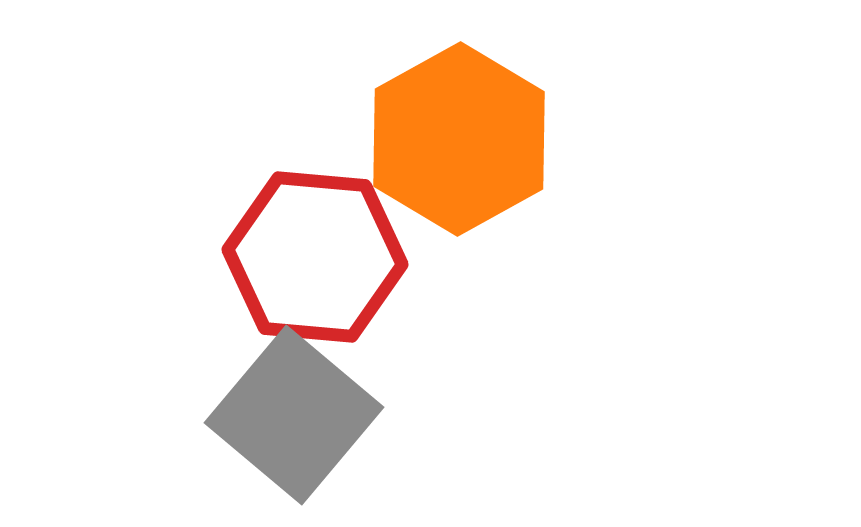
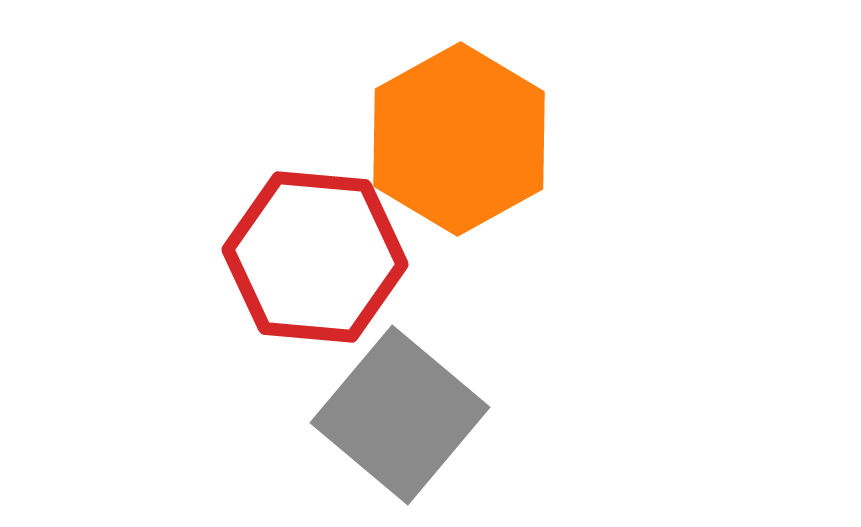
gray square: moved 106 px right
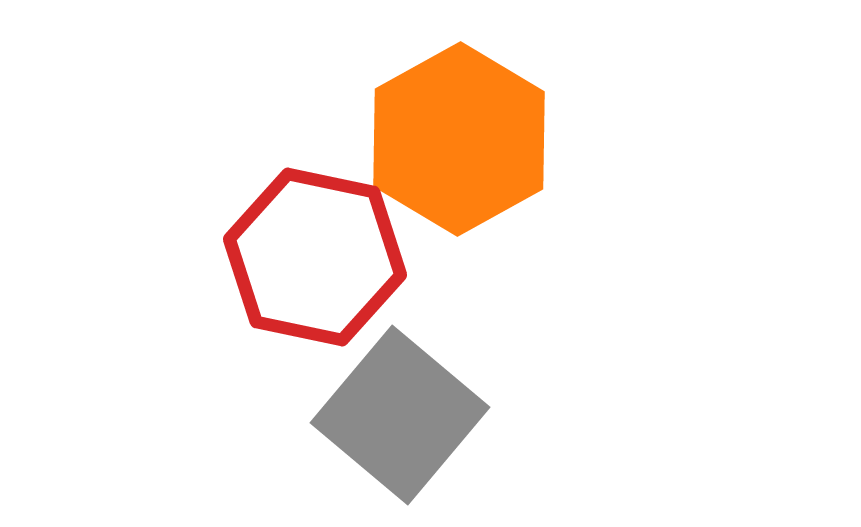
red hexagon: rotated 7 degrees clockwise
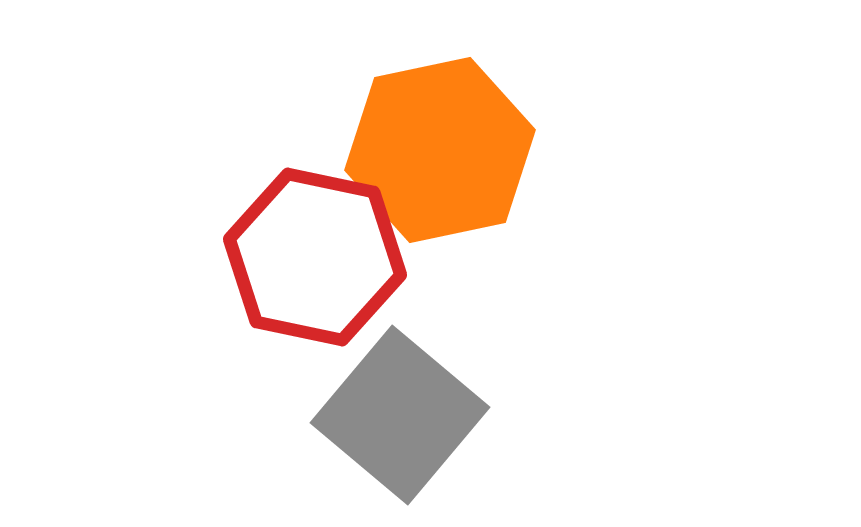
orange hexagon: moved 19 px left, 11 px down; rotated 17 degrees clockwise
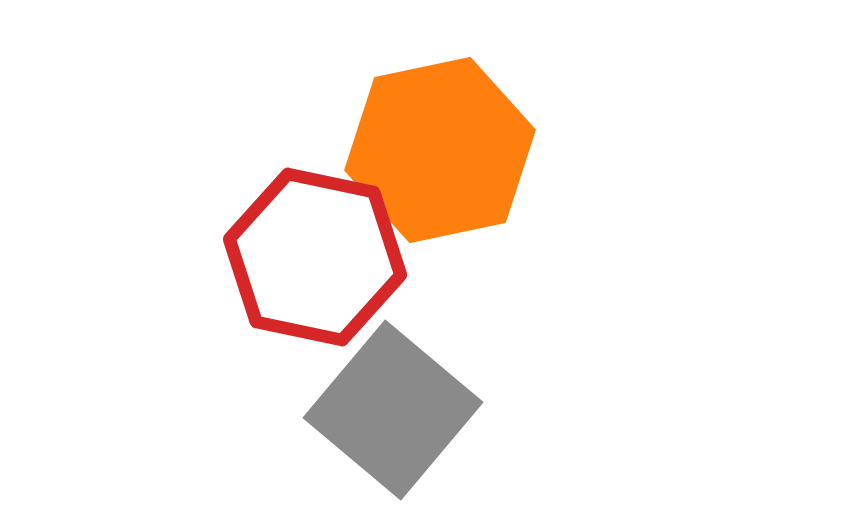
gray square: moved 7 px left, 5 px up
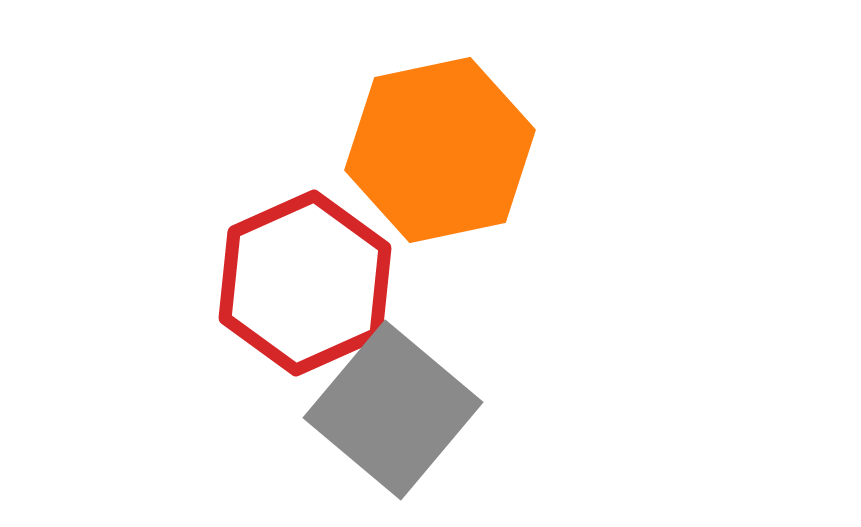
red hexagon: moved 10 px left, 26 px down; rotated 24 degrees clockwise
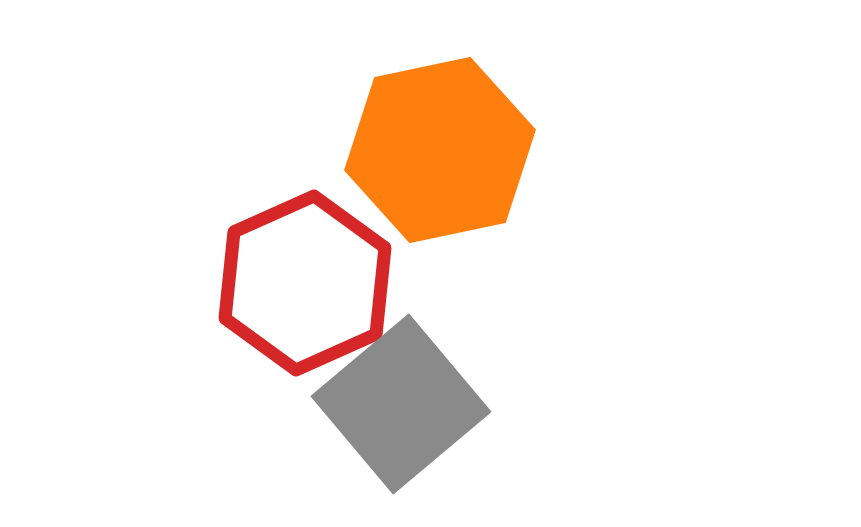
gray square: moved 8 px right, 6 px up; rotated 10 degrees clockwise
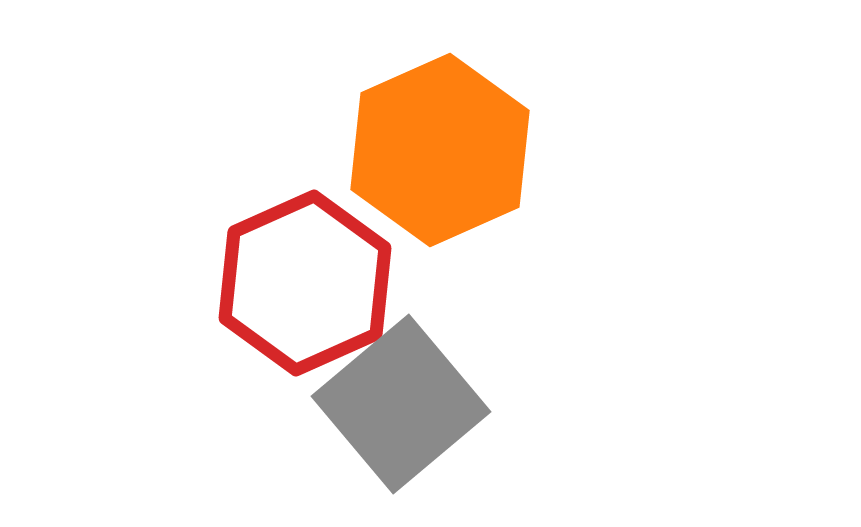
orange hexagon: rotated 12 degrees counterclockwise
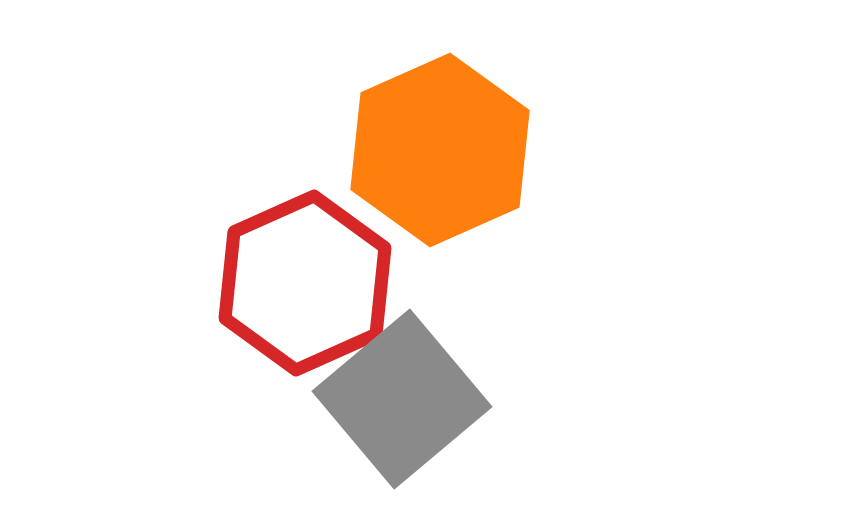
gray square: moved 1 px right, 5 px up
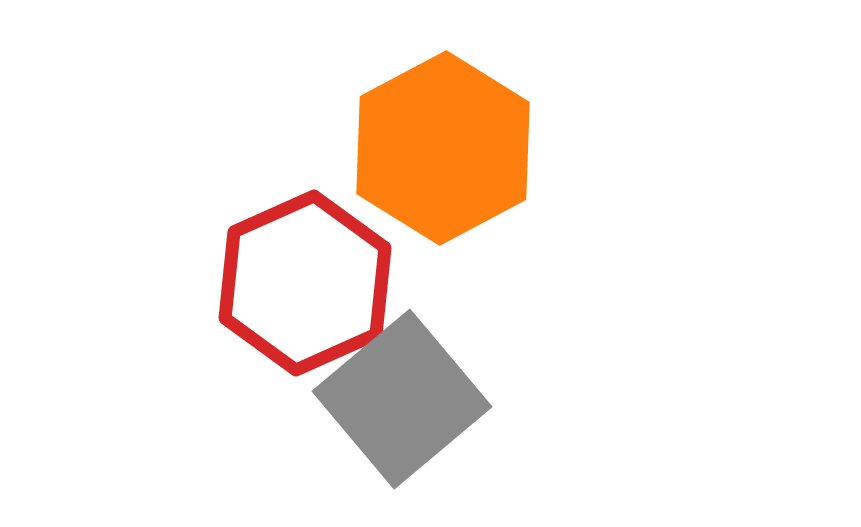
orange hexagon: moved 3 px right, 2 px up; rotated 4 degrees counterclockwise
